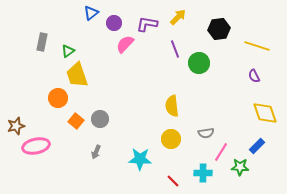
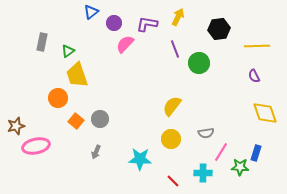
blue triangle: moved 1 px up
yellow arrow: rotated 18 degrees counterclockwise
yellow line: rotated 20 degrees counterclockwise
yellow semicircle: rotated 45 degrees clockwise
blue rectangle: moved 1 px left, 7 px down; rotated 28 degrees counterclockwise
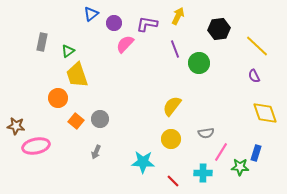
blue triangle: moved 2 px down
yellow arrow: moved 1 px up
yellow line: rotated 45 degrees clockwise
brown star: rotated 24 degrees clockwise
cyan star: moved 3 px right, 3 px down
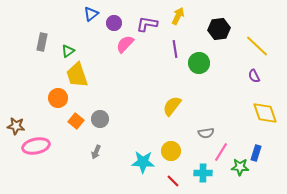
purple line: rotated 12 degrees clockwise
yellow circle: moved 12 px down
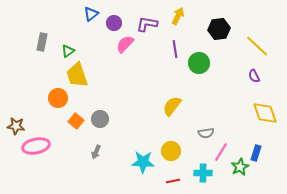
green star: rotated 30 degrees counterclockwise
red line: rotated 56 degrees counterclockwise
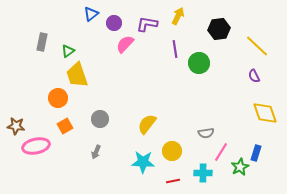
yellow semicircle: moved 25 px left, 18 px down
orange square: moved 11 px left, 5 px down; rotated 21 degrees clockwise
yellow circle: moved 1 px right
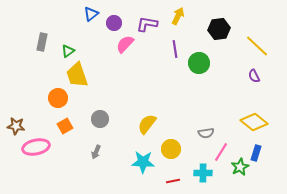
yellow diamond: moved 11 px left, 9 px down; rotated 32 degrees counterclockwise
pink ellipse: moved 1 px down
yellow circle: moved 1 px left, 2 px up
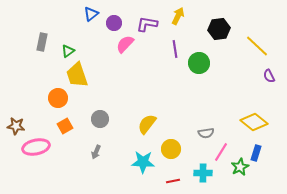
purple semicircle: moved 15 px right
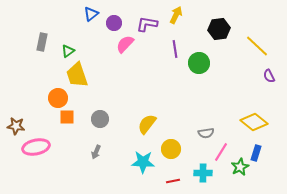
yellow arrow: moved 2 px left, 1 px up
orange square: moved 2 px right, 9 px up; rotated 28 degrees clockwise
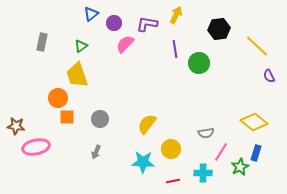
green triangle: moved 13 px right, 5 px up
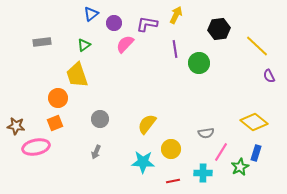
gray rectangle: rotated 72 degrees clockwise
green triangle: moved 3 px right, 1 px up
orange square: moved 12 px left, 6 px down; rotated 21 degrees counterclockwise
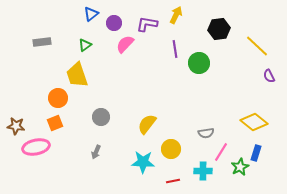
green triangle: moved 1 px right
gray circle: moved 1 px right, 2 px up
cyan cross: moved 2 px up
